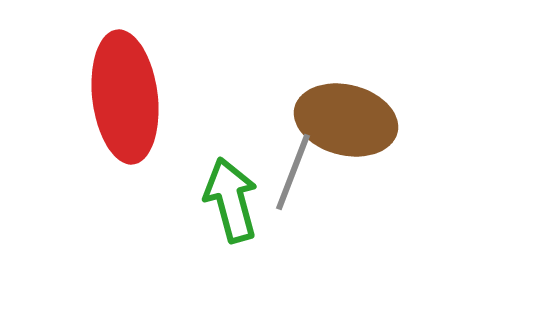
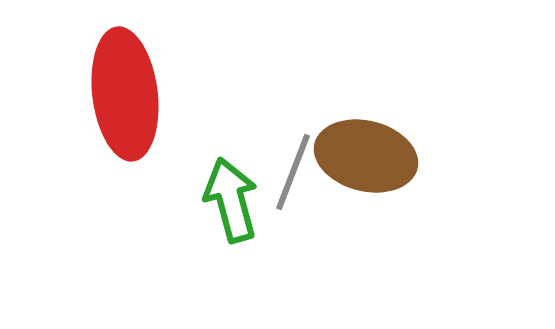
red ellipse: moved 3 px up
brown ellipse: moved 20 px right, 36 px down
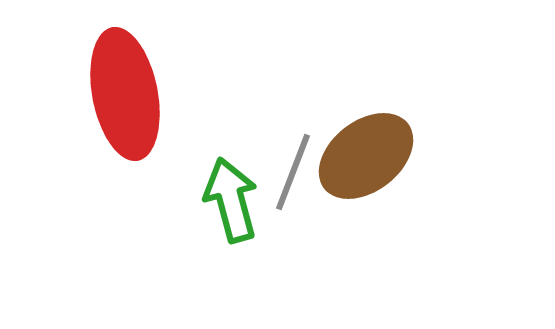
red ellipse: rotated 4 degrees counterclockwise
brown ellipse: rotated 52 degrees counterclockwise
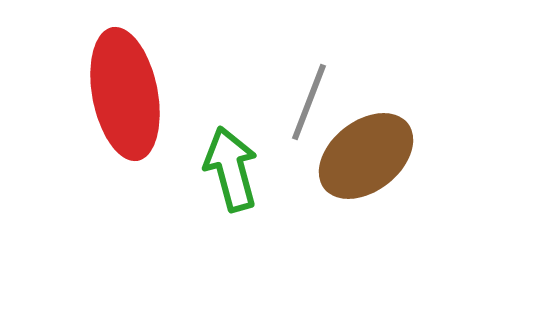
gray line: moved 16 px right, 70 px up
green arrow: moved 31 px up
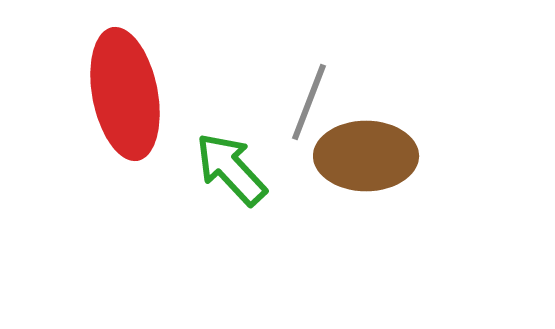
brown ellipse: rotated 38 degrees clockwise
green arrow: rotated 28 degrees counterclockwise
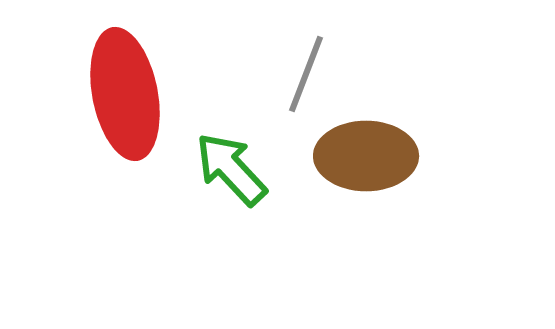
gray line: moved 3 px left, 28 px up
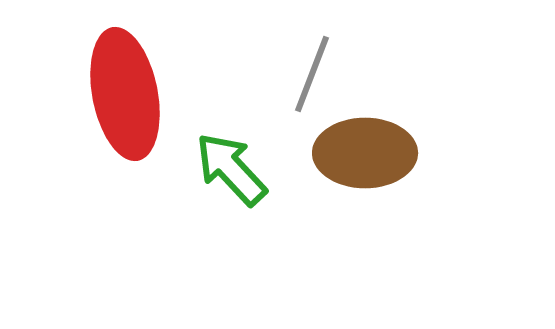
gray line: moved 6 px right
brown ellipse: moved 1 px left, 3 px up
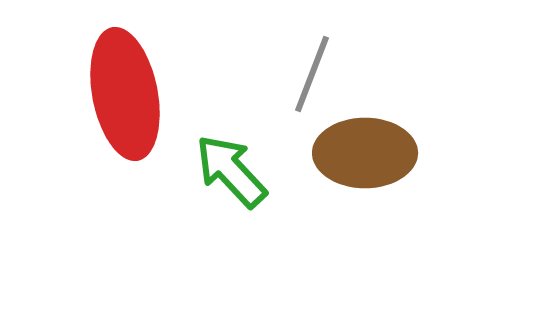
green arrow: moved 2 px down
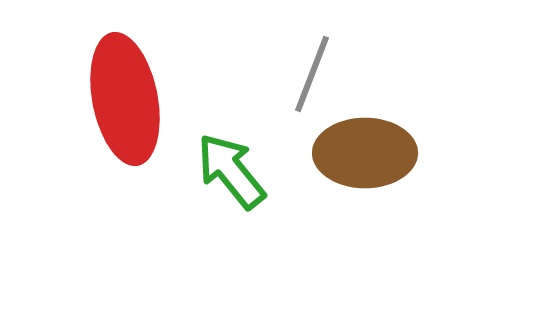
red ellipse: moved 5 px down
green arrow: rotated 4 degrees clockwise
